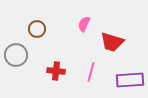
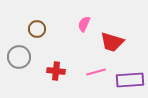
gray circle: moved 3 px right, 2 px down
pink line: moved 5 px right; rotated 60 degrees clockwise
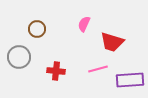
pink line: moved 2 px right, 3 px up
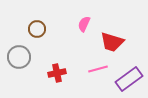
red cross: moved 1 px right, 2 px down; rotated 18 degrees counterclockwise
purple rectangle: moved 1 px left, 1 px up; rotated 32 degrees counterclockwise
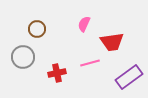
red trapezoid: rotated 25 degrees counterclockwise
gray circle: moved 4 px right
pink line: moved 8 px left, 6 px up
purple rectangle: moved 2 px up
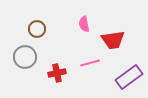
pink semicircle: rotated 35 degrees counterclockwise
red trapezoid: moved 1 px right, 2 px up
gray circle: moved 2 px right
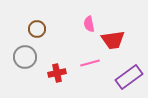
pink semicircle: moved 5 px right
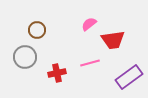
pink semicircle: rotated 63 degrees clockwise
brown circle: moved 1 px down
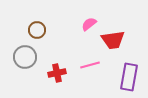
pink line: moved 2 px down
purple rectangle: rotated 44 degrees counterclockwise
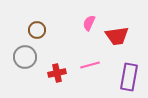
pink semicircle: moved 1 px up; rotated 28 degrees counterclockwise
red trapezoid: moved 4 px right, 4 px up
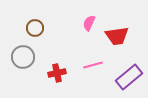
brown circle: moved 2 px left, 2 px up
gray circle: moved 2 px left
pink line: moved 3 px right
purple rectangle: rotated 40 degrees clockwise
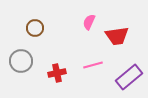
pink semicircle: moved 1 px up
gray circle: moved 2 px left, 4 px down
